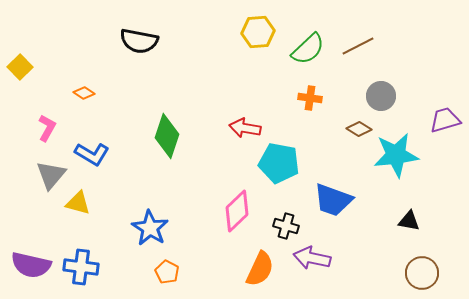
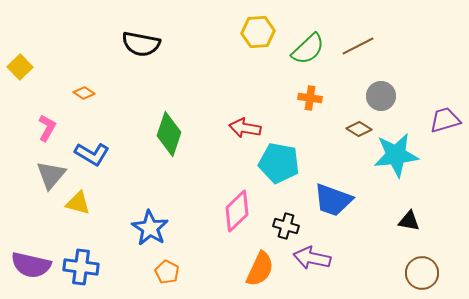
black semicircle: moved 2 px right, 3 px down
green diamond: moved 2 px right, 2 px up
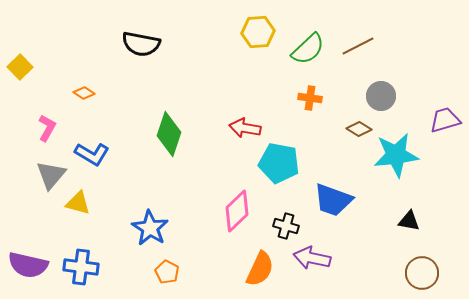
purple semicircle: moved 3 px left
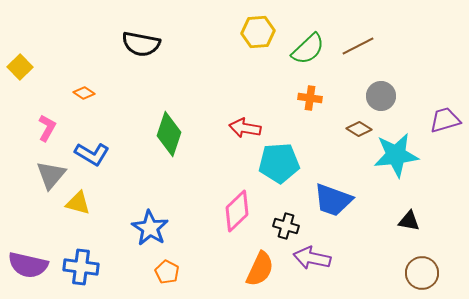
cyan pentagon: rotated 15 degrees counterclockwise
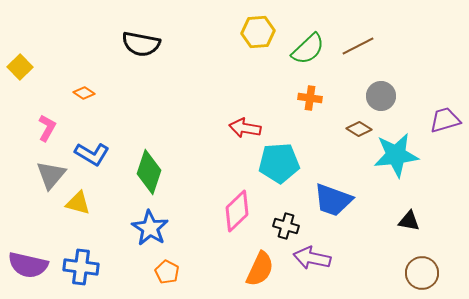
green diamond: moved 20 px left, 38 px down
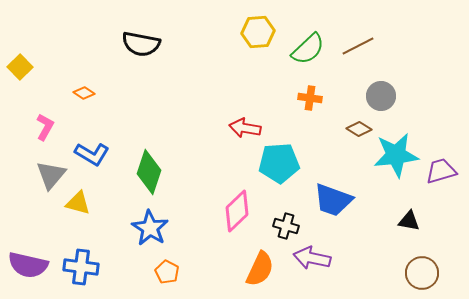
purple trapezoid: moved 4 px left, 51 px down
pink L-shape: moved 2 px left, 1 px up
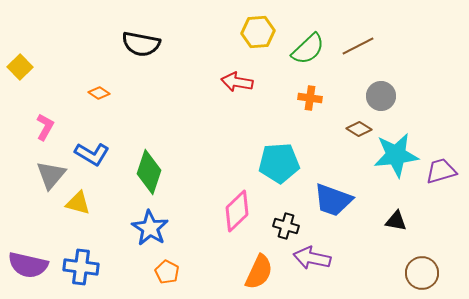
orange diamond: moved 15 px right
red arrow: moved 8 px left, 46 px up
black triangle: moved 13 px left
orange semicircle: moved 1 px left, 3 px down
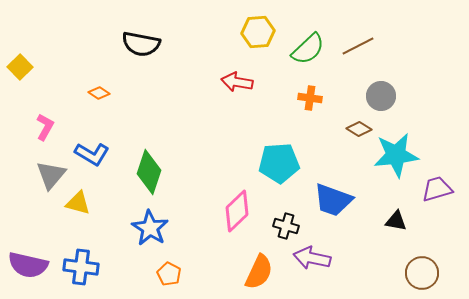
purple trapezoid: moved 4 px left, 18 px down
orange pentagon: moved 2 px right, 2 px down
